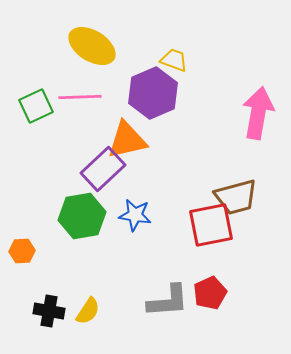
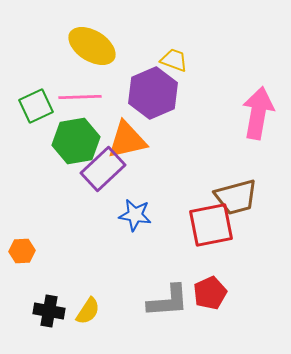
green hexagon: moved 6 px left, 75 px up
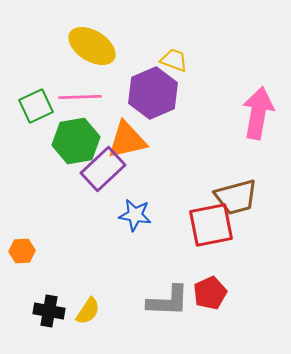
gray L-shape: rotated 6 degrees clockwise
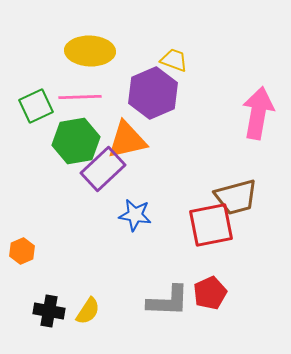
yellow ellipse: moved 2 px left, 5 px down; rotated 30 degrees counterclockwise
orange hexagon: rotated 20 degrees counterclockwise
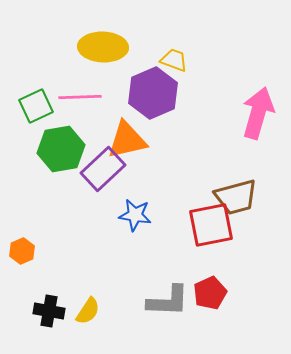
yellow ellipse: moved 13 px right, 4 px up
pink arrow: rotated 6 degrees clockwise
green hexagon: moved 15 px left, 8 px down
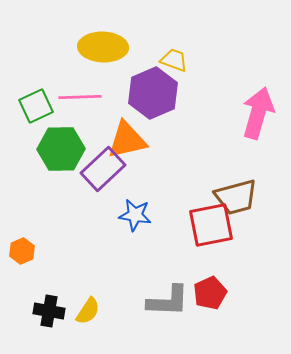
green hexagon: rotated 9 degrees clockwise
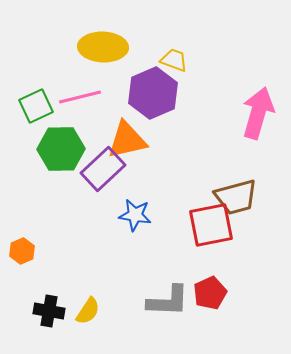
pink line: rotated 12 degrees counterclockwise
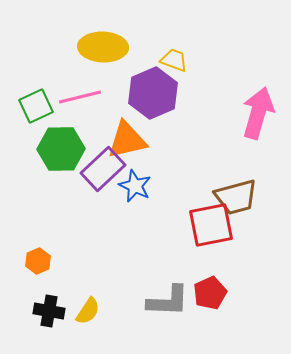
blue star: moved 29 px up; rotated 16 degrees clockwise
orange hexagon: moved 16 px right, 10 px down
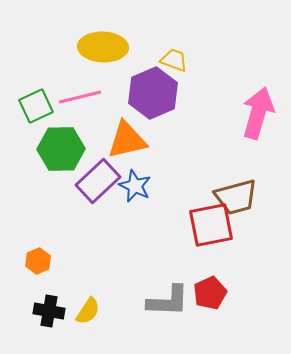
purple rectangle: moved 5 px left, 12 px down
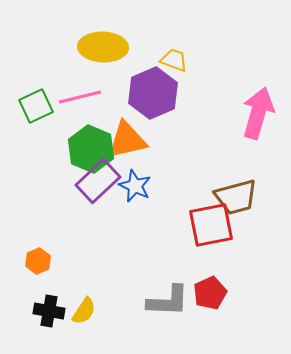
green hexagon: moved 30 px right; rotated 24 degrees clockwise
yellow semicircle: moved 4 px left
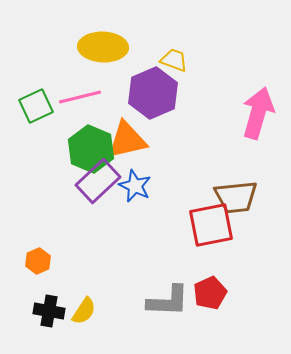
brown trapezoid: rotated 9 degrees clockwise
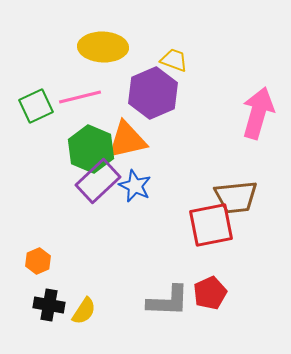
black cross: moved 6 px up
